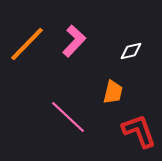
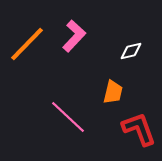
pink L-shape: moved 5 px up
red L-shape: moved 2 px up
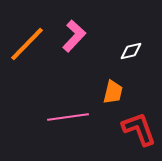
pink line: rotated 51 degrees counterclockwise
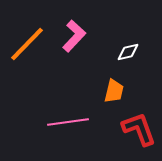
white diamond: moved 3 px left, 1 px down
orange trapezoid: moved 1 px right, 1 px up
pink line: moved 5 px down
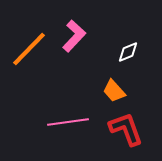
orange line: moved 2 px right, 5 px down
white diamond: rotated 10 degrees counterclockwise
orange trapezoid: rotated 125 degrees clockwise
red L-shape: moved 13 px left
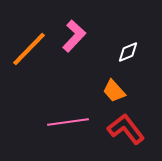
red L-shape: rotated 18 degrees counterclockwise
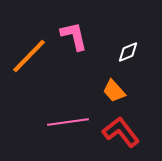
pink L-shape: rotated 56 degrees counterclockwise
orange line: moved 7 px down
red L-shape: moved 5 px left, 3 px down
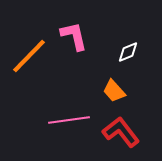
pink line: moved 1 px right, 2 px up
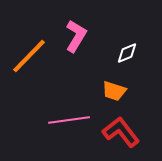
pink L-shape: moved 2 px right; rotated 44 degrees clockwise
white diamond: moved 1 px left, 1 px down
orange trapezoid: rotated 30 degrees counterclockwise
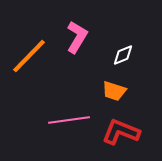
pink L-shape: moved 1 px right, 1 px down
white diamond: moved 4 px left, 2 px down
red L-shape: rotated 30 degrees counterclockwise
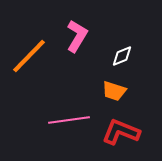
pink L-shape: moved 1 px up
white diamond: moved 1 px left, 1 px down
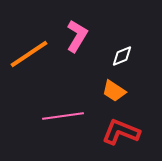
orange line: moved 2 px up; rotated 12 degrees clockwise
orange trapezoid: rotated 15 degrees clockwise
pink line: moved 6 px left, 4 px up
